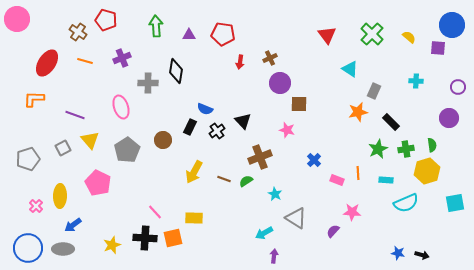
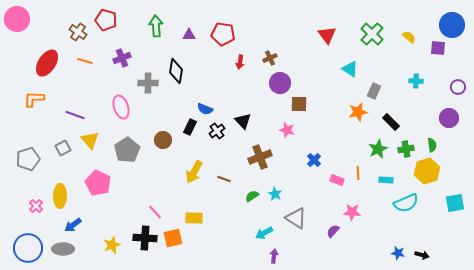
green semicircle at (246, 181): moved 6 px right, 15 px down
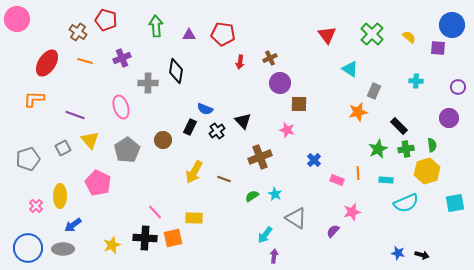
black rectangle at (391, 122): moved 8 px right, 4 px down
pink star at (352, 212): rotated 18 degrees counterclockwise
cyan arrow at (264, 233): moved 1 px right, 2 px down; rotated 24 degrees counterclockwise
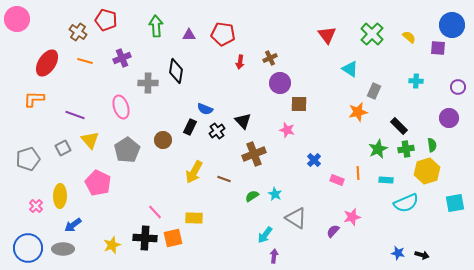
brown cross at (260, 157): moved 6 px left, 3 px up
pink star at (352, 212): moved 5 px down
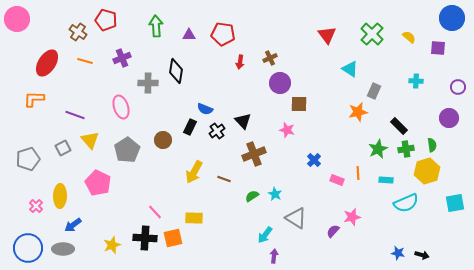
blue circle at (452, 25): moved 7 px up
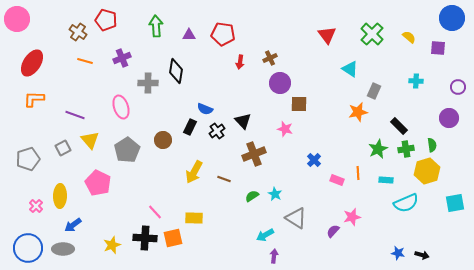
red ellipse at (47, 63): moved 15 px left
pink star at (287, 130): moved 2 px left, 1 px up
cyan arrow at (265, 235): rotated 24 degrees clockwise
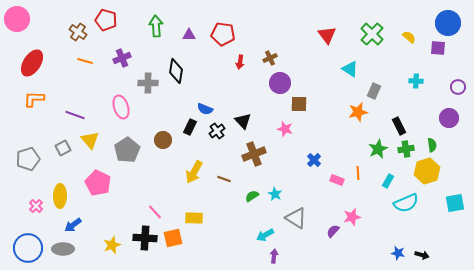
blue circle at (452, 18): moved 4 px left, 5 px down
black rectangle at (399, 126): rotated 18 degrees clockwise
cyan rectangle at (386, 180): moved 2 px right, 1 px down; rotated 64 degrees counterclockwise
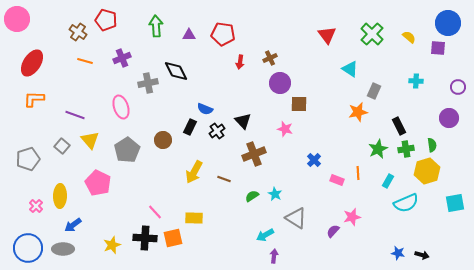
black diamond at (176, 71): rotated 35 degrees counterclockwise
gray cross at (148, 83): rotated 12 degrees counterclockwise
gray square at (63, 148): moved 1 px left, 2 px up; rotated 21 degrees counterclockwise
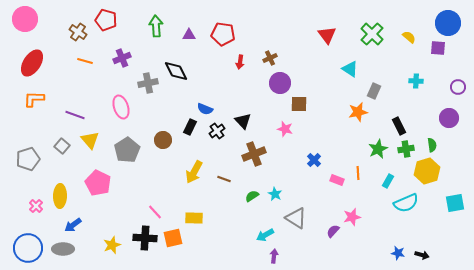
pink circle at (17, 19): moved 8 px right
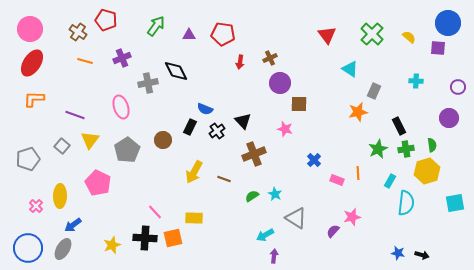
pink circle at (25, 19): moved 5 px right, 10 px down
green arrow at (156, 26): rotated 40 degrees clockwise
yellow triangle at (90, 140): rotated 18 degrees clockwise
cyan rectangle at (388, 181): moved 2 px right
cyan semicircle at (406, 203): rotated 60 degrees counterclockwise
gray ellipse at (63, 249): rotated 60 degrees counterclockwise
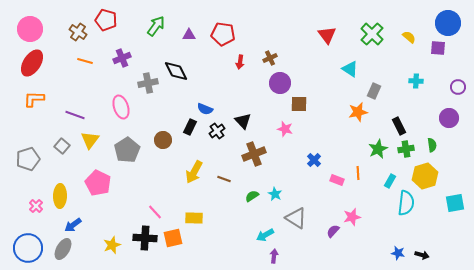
yellow hexagon at (427, 171): moved 2 px left, 5 px down
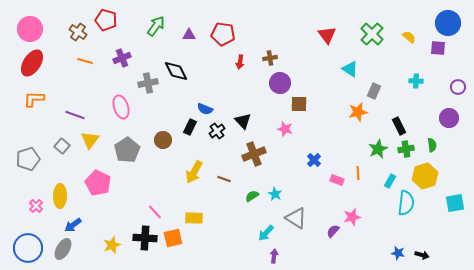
brown cross at (270, 58): rotated 16 degrees clockwise
cyan arrow at (265, 235): moved 1 px right, 2 px up; rotated 18 degrees counterclockwise
